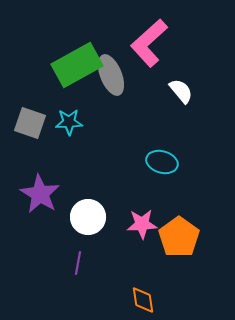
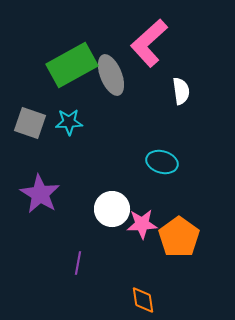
green rectangle: moved 5 px left
white semicircle: rotated 32 degrees clockwise
white circle: moved 24 px right, 8 px up
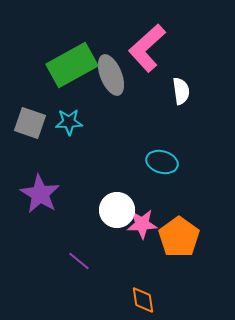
pink L-shape: moved 2 px left, 5 px down
white circle: moved 5 px right, 1 px down
purple line: moved 1 px right, 2 px up; rotated 60 degrees counterclockwise
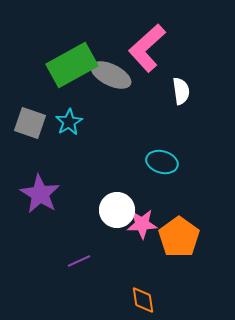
gray ellipse: rotated 42 degrees counterclockwise
cyan star: rotated 28 degrees counterclockwise
purple line: rotated 65 degrees counterclockwise
